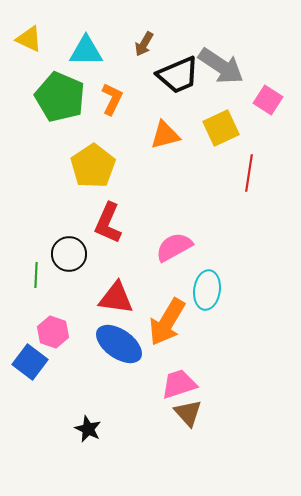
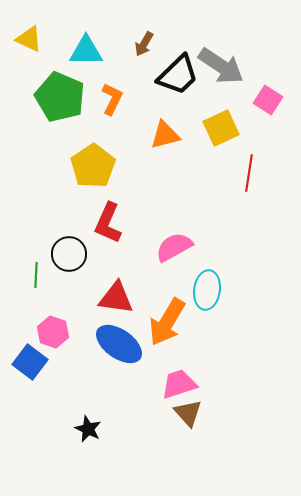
black trapezoid: rotated 21 degrees counterclockwise
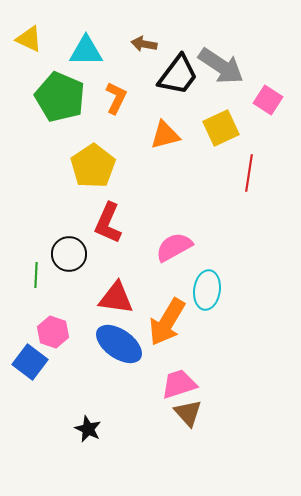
brown arrow: rotated 70 degrees clockwise
black trapezoid: rotated 9 degrees counterclockwise
orange L-shape: moved 4 px right, 1 px up
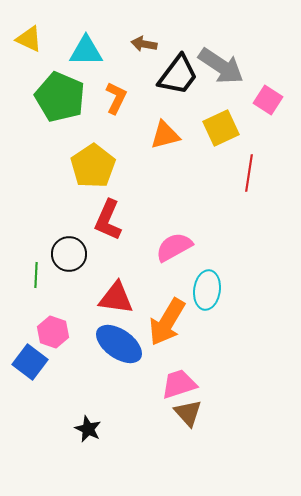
red L-shape: moved 3 px up
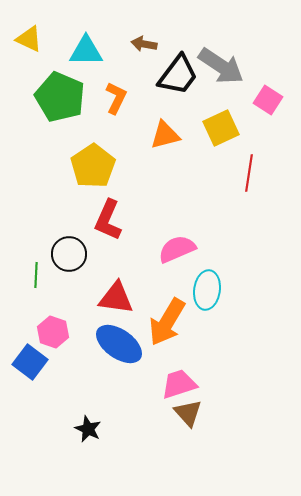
pink semicircle: moved 3 px right, 2 px down; rotated 6 degrees clockwise
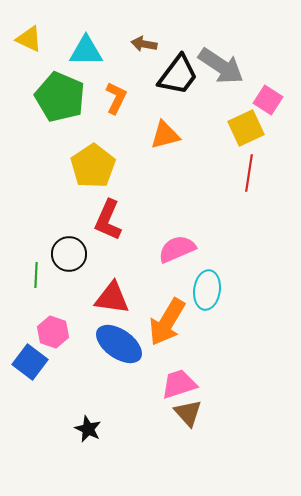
yellow square: moved 25 px right
red triangle: moved 4 px left
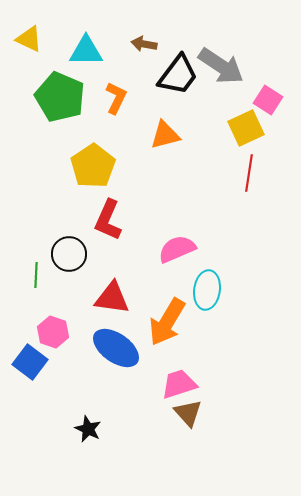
blue ellipse: moved 3 px left, 4 px down
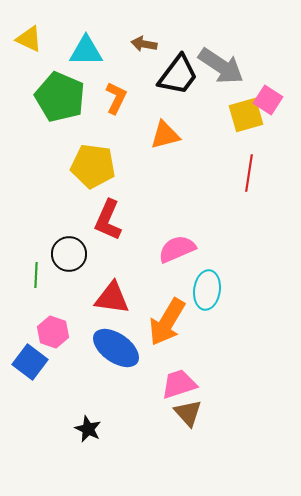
yellow square: moved 13 px up; rotated 9 degrees clockwise
yellow pentagon: rotated 30 degrees counterclockwise
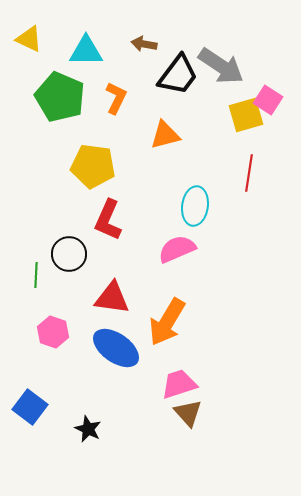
cyan ellipse: moved 12 px left, 84 px up
blue square: moved 45 px down
